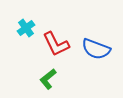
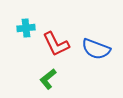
cyan cross: rotated 30 degrees clockwise
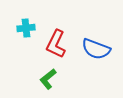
red L-shape: rotated 52 degrees clockwise
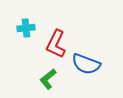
blue semicircle: moved 10 px left, 15 px down
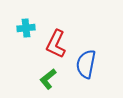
blue semicircle: rotated 80 degrees clockwise
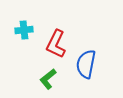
cyan cross: moved 2 px left, 2 px down
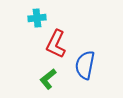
cyan cross: moved 13 px right, 12 px up
blue semicircle: moved 1 px left, 1 px down
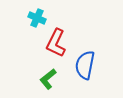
cyan cross: rotated 30 degrees clockwise
red L-shape: moved 1 px up
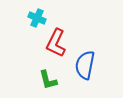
green L-shape: moved 1 px down; rotated 65 degrees counterclockwise
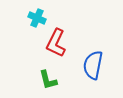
blue semicircle: moved 8 px right
